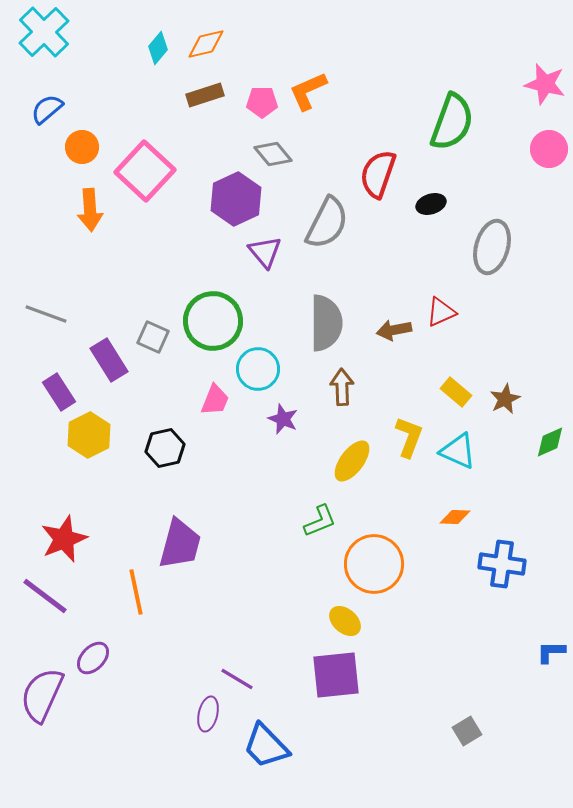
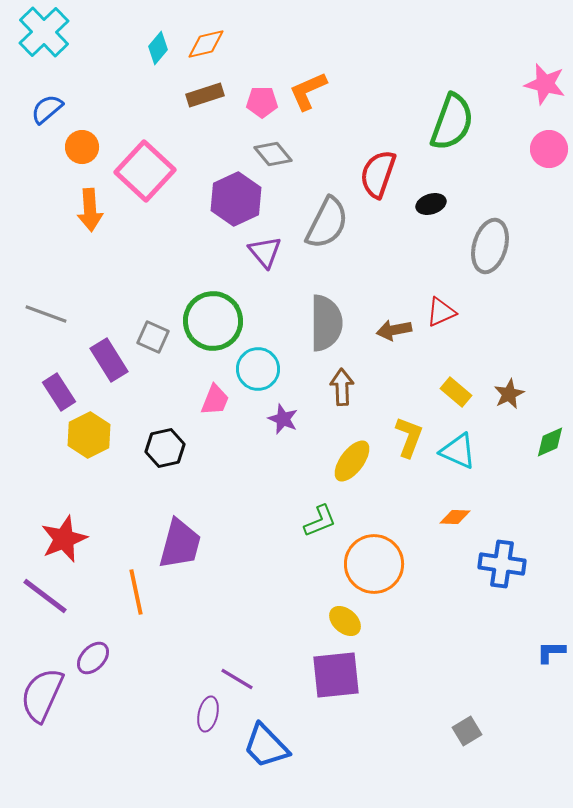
gray ellipse at (492, 247): moved 2 px left, 1 px up
brown star at (505, 399): moved 4 px right, 5 px up
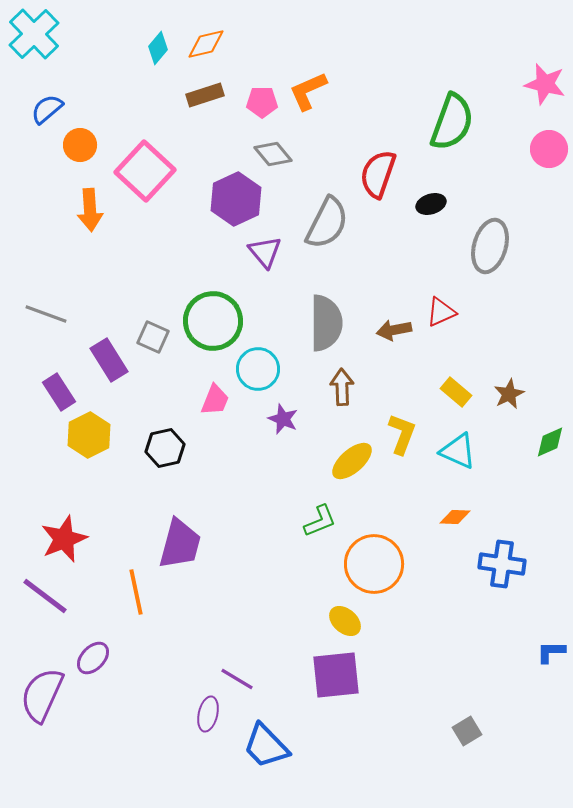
cyan cross at (44, 32): moved 10 px left, 2 px down
orange circle at (82, 147): moved 2 px left, 2 px up
yellow L-shape at (409, 437): moved 7 px left, 3 px up
yellow ellipse at (352, 461): rotated 12 degrees clockwise
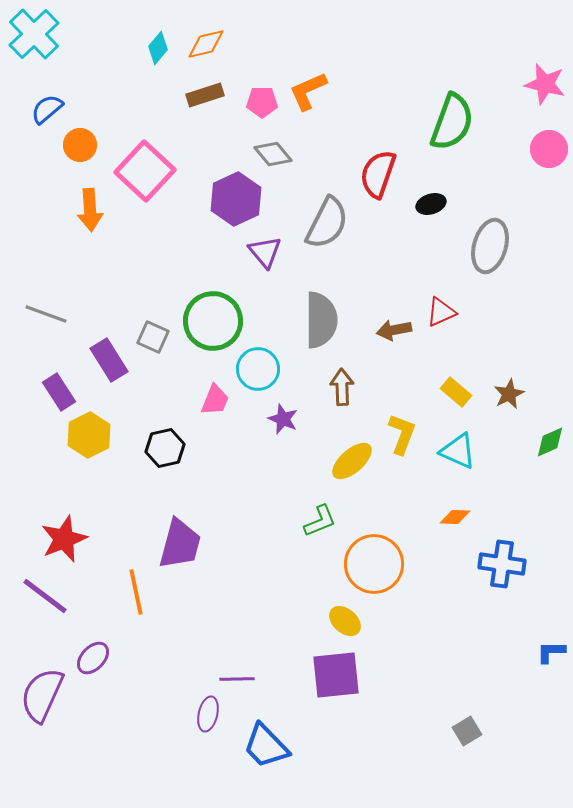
gray semicircle at (326, 323): moved 5 px left, 3 px up
purple line at (237, 679): rotated 32 degrees counterclockwise
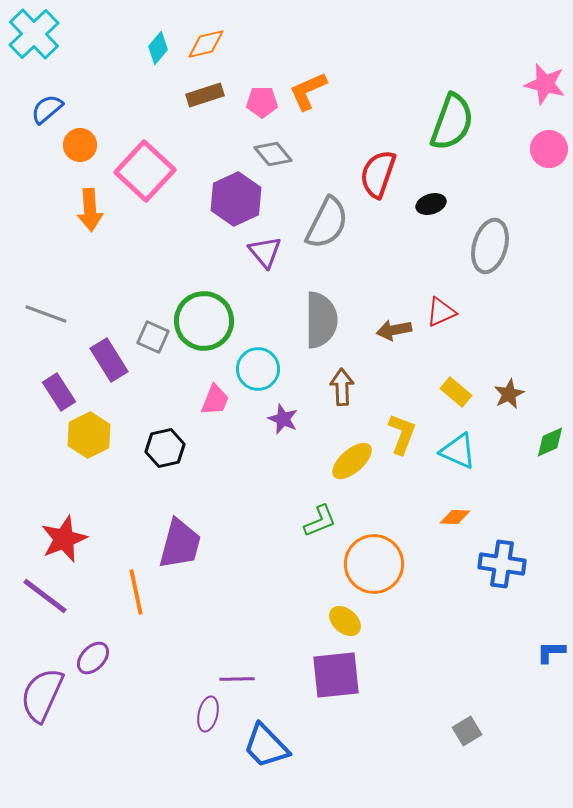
green circle at (213, 321): moved 9 px left
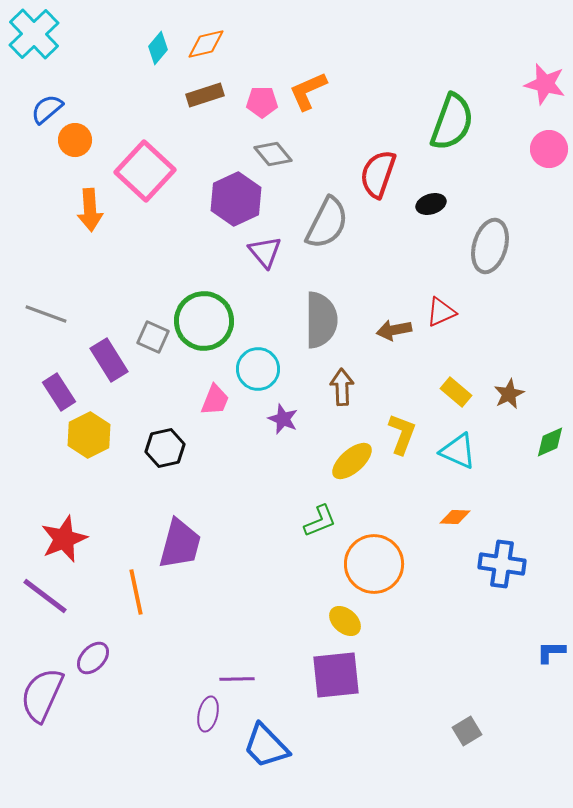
orange circle at (80, 145): moved 5 px left, 5 px up
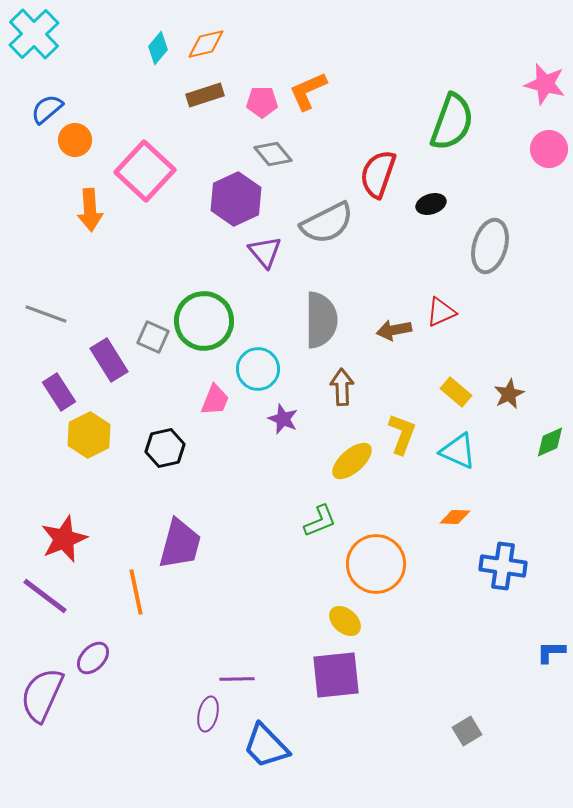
gray semicircle at (327, 223): rotated 36 degrees clockwise
orange circle at (374, 564): moved 2 px right
blue cross at (502, 564): moved 1 px right, 2 px down
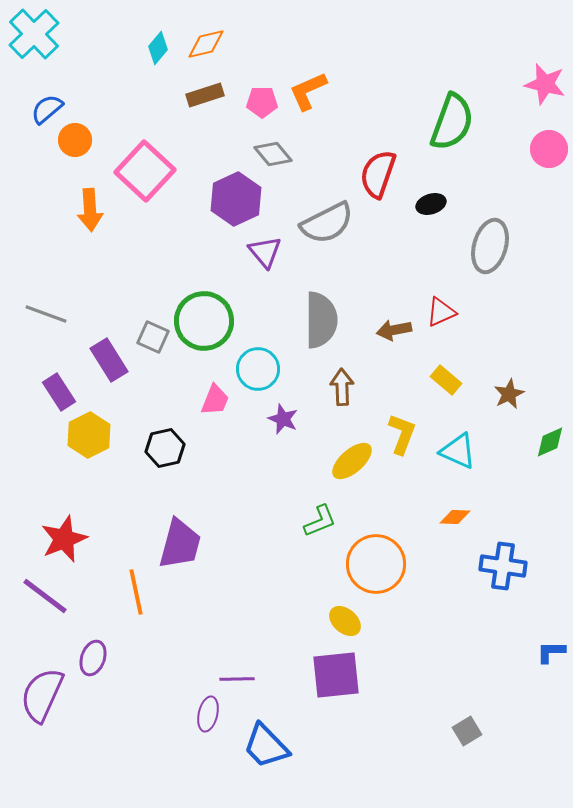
yellow rectangle at (456, 392): moved 10 px left, 12 px up
purple ellipse at (93, 658): rotated 24 degrees counterclockwise
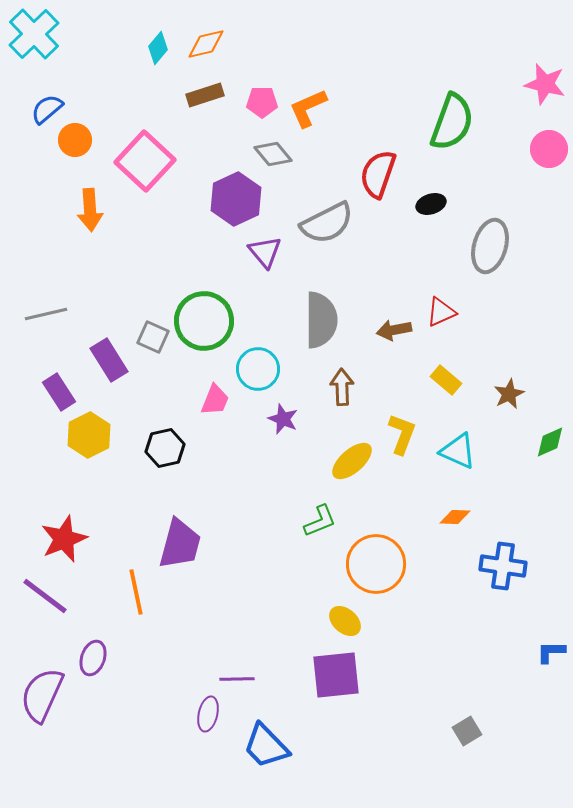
orange L-shape at (308, 91): moved 17 px down
pink square at (145, 171): moved 10 px up
gray line at (46, 314): rotated 33 degrees counterclockwise
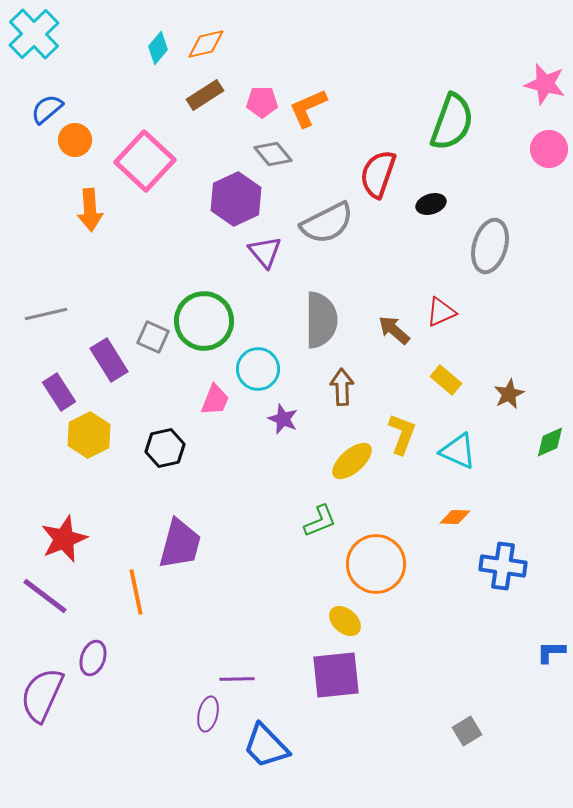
brown rectangle at (205, 95): rotated 15 degrees counterclockwise
brown arrow at (394, 330): rotated 52 degrees clockwise
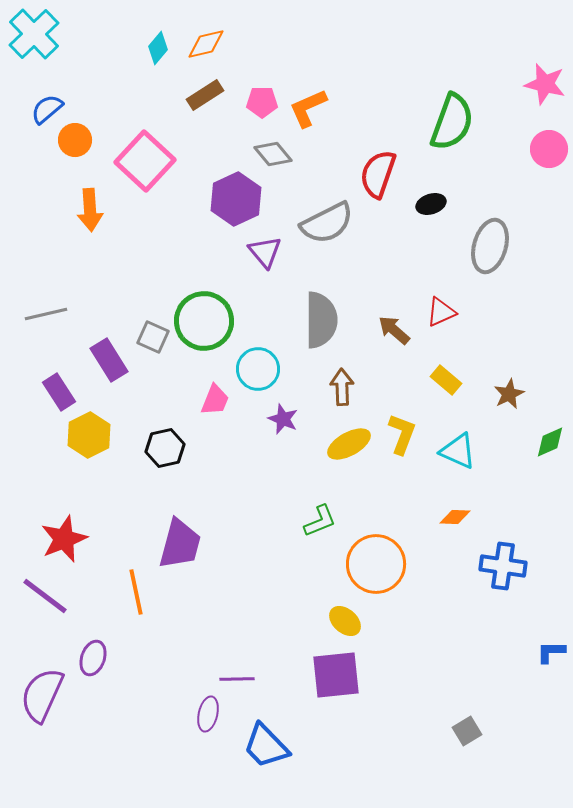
yellow ellipse at (352, 461): moved 3 px left, 17 px up; rotated 12 degrees clockwise
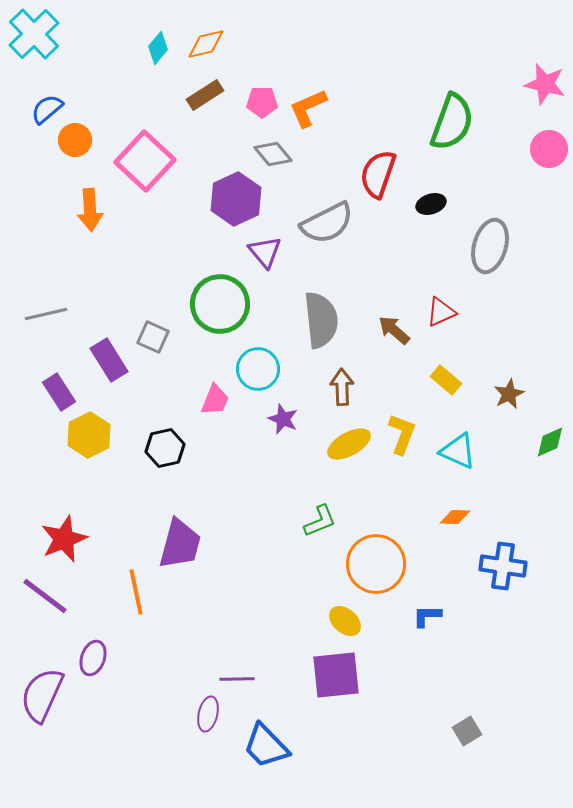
gray semicircle at (321, 320): rotated 6 degrees counterclockwise
green circle at (204, 321): moved 16 px right, 17 px up
blue L-shape at (551, 652): moved 124 px left, 36 px up
